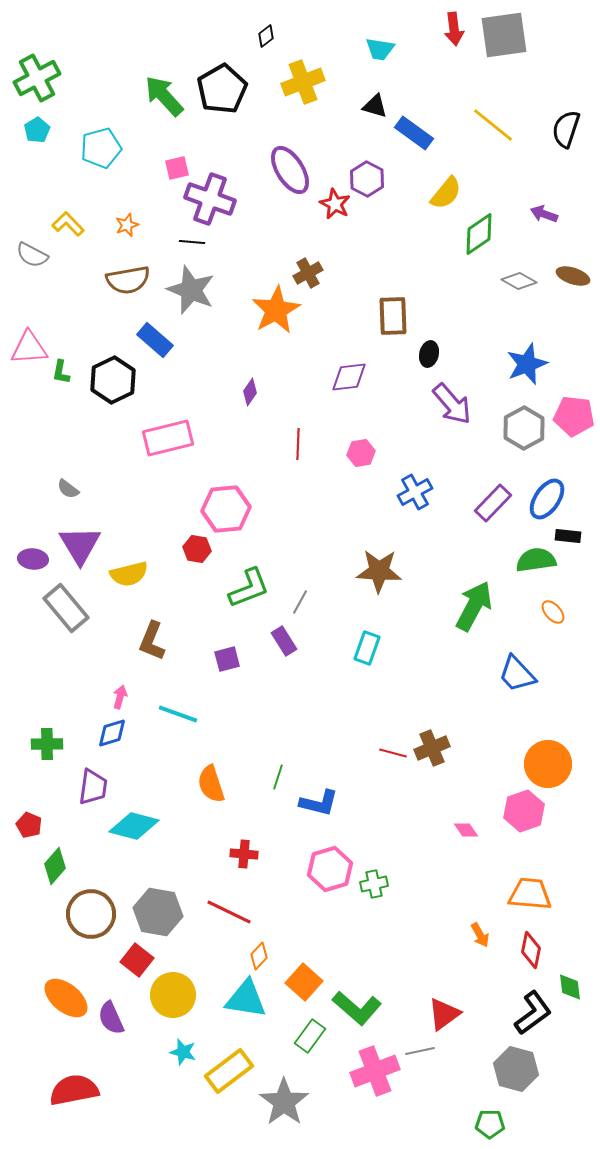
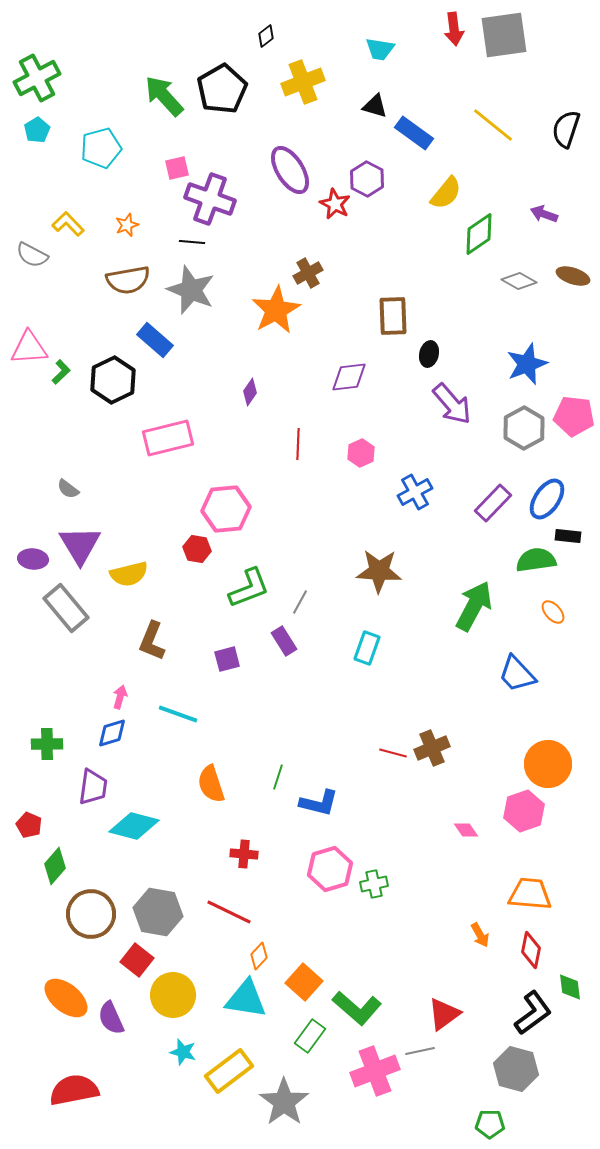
green L-shape at (61, 372): rotated 145 degrees counterclockwise
pink hexagon at (361, 453): rotated 16 degrees counterclockwise
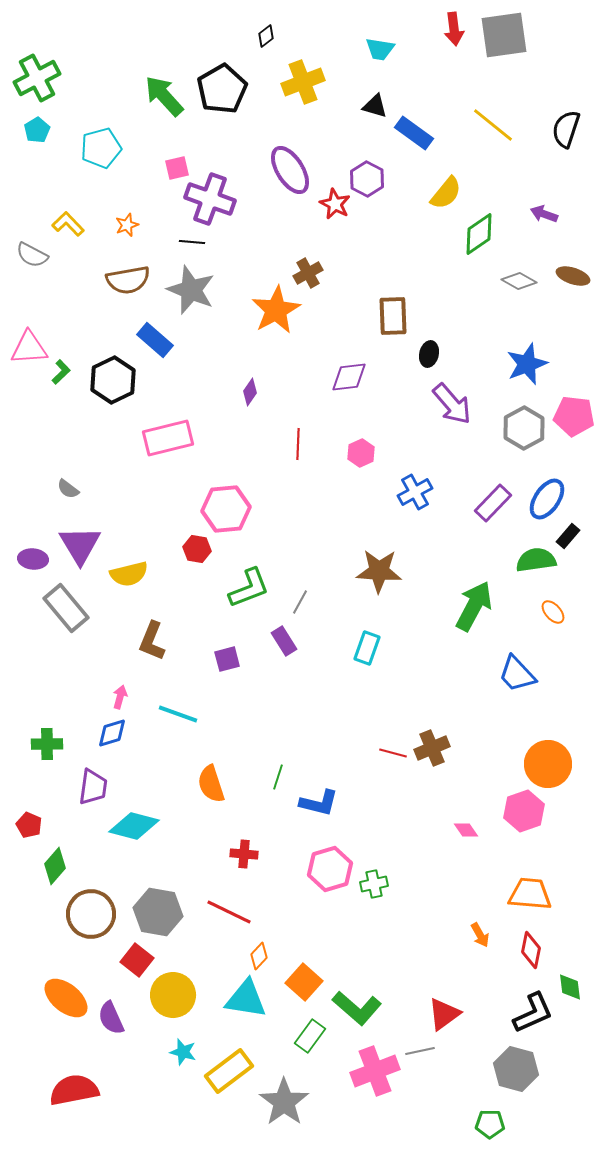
black rectangle at (568, 536): rotated 55 degrees counterclockwise
black L-shape at (533, 1013): rotated 12 degrees clockwise
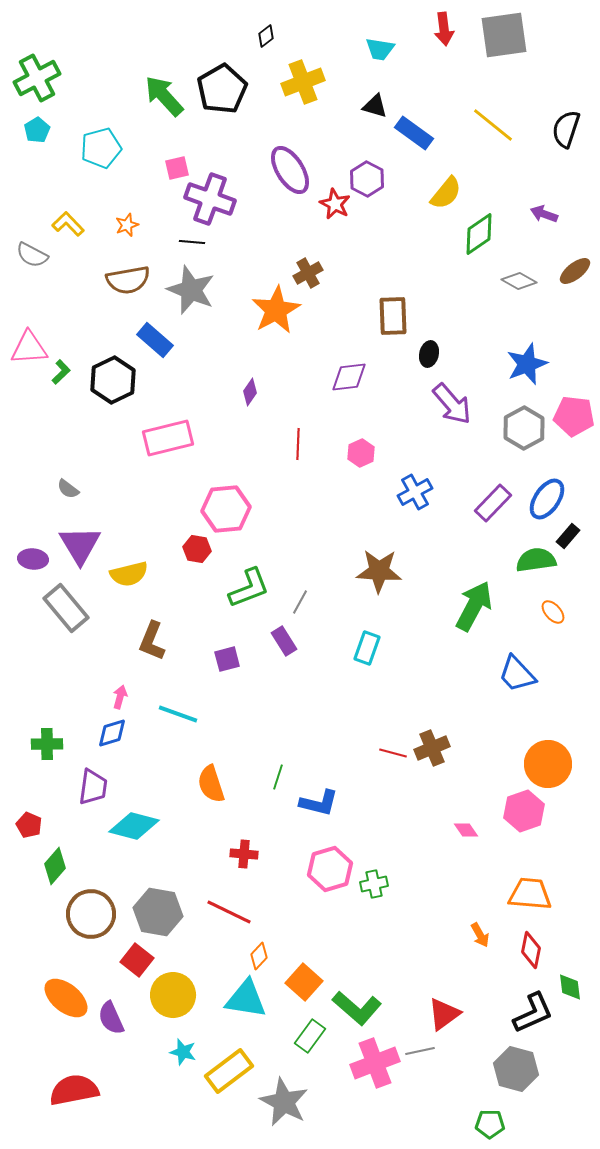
red arrow at (454, 29): moved 10 px left
brown ellipse at (573, 276): moved 2 px right, 5 px up; rotated 56 degrees counterclockwise
pink cross at (375, 1071): moved 8 px up
gray star at (284, 1102): rotated 9 degrees counterclockwise
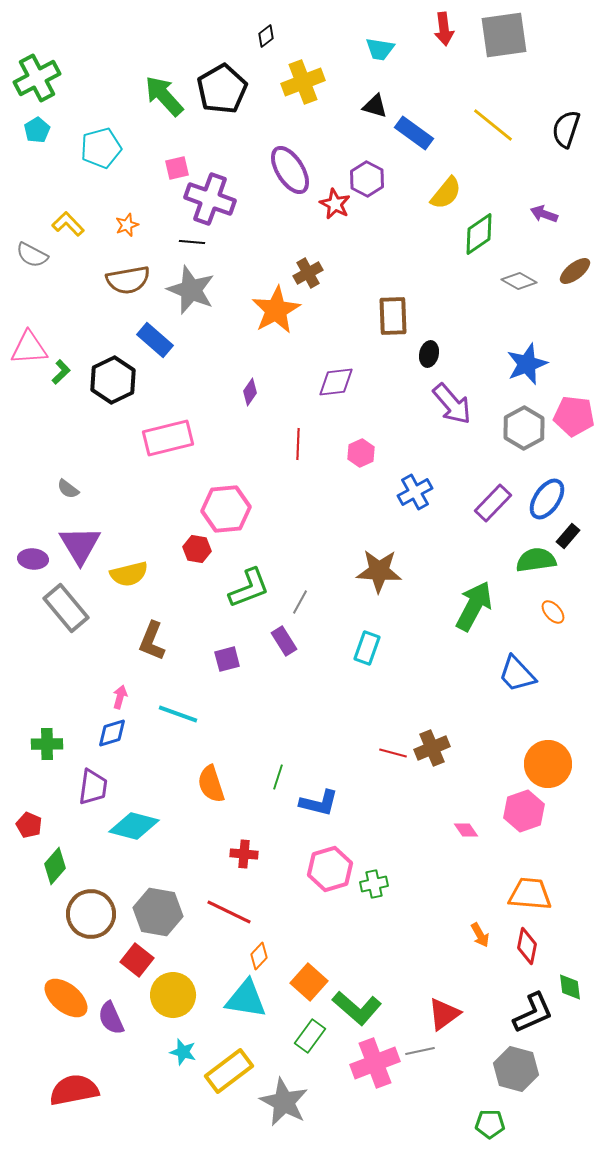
purple diamond at (349, 377): moved 13 px left, 5 px down
red diamond at (531, 950): moved 4 px left, 4 px up
orange square at (304, 982): moved 5 px right
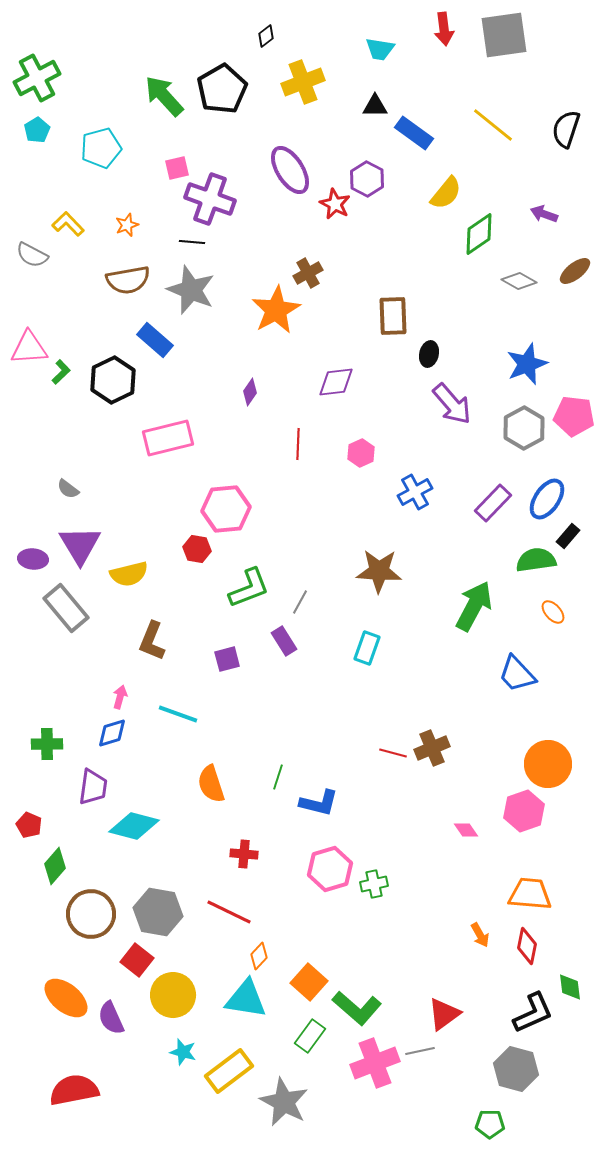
black triangle at (375, 106): rotated 16 degrees counterclockwise
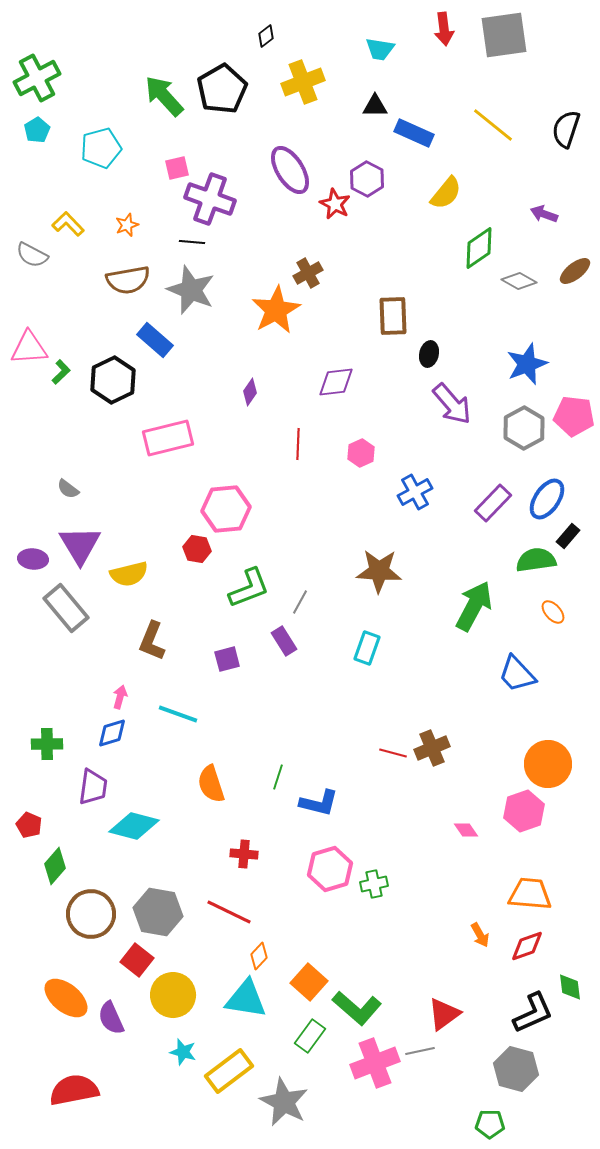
blue rectangle at (414, 133): rotated 12 degrees counterclockwise
green diamond at (479, 234): moved 14 px down
red diamond at (527, 946): rotated 60 degrees clockwise
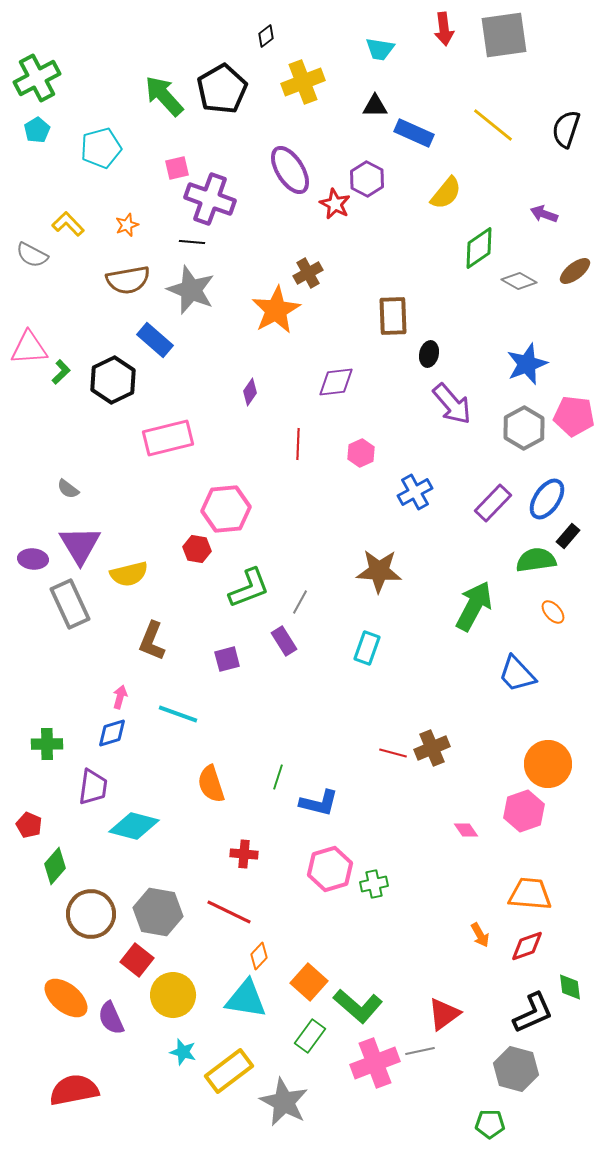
gray rectangle at (66, 608): moved 4 px right, 4 px up; rotated 15 degrees clockwise
green L-shape at (357, 1008): moved 1 px right, 2 px up
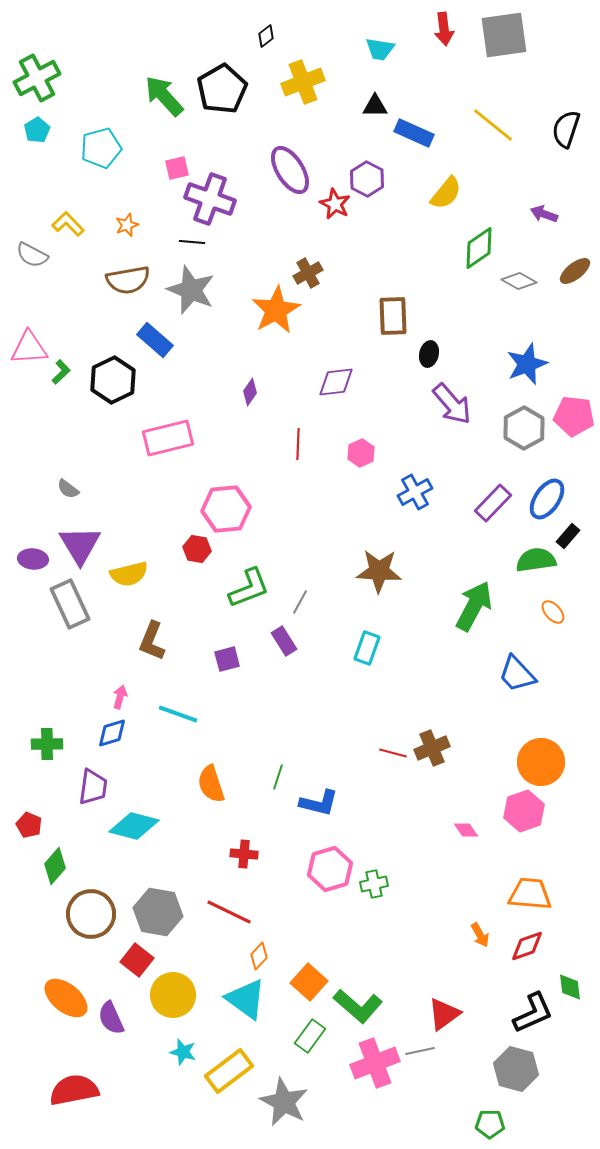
orange circle at (548, 764): moved 7 px left, 2 px up
cyan triangle at (246, 999): rotated 27 degrees clockwise
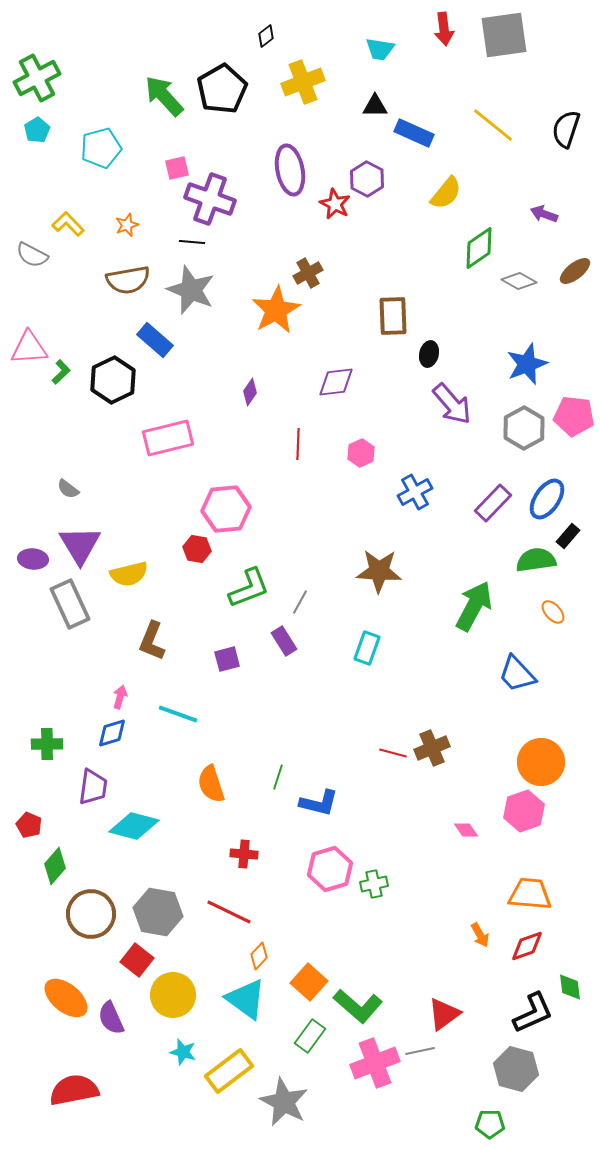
purple ellipse at (290, 170): rotated 21 degrees clockwise
